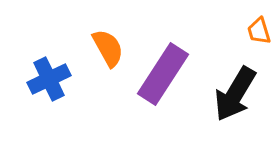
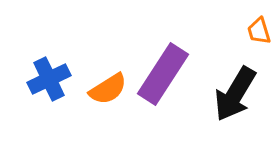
orange semicircle: moved 41 px down; rotated 87 degrees clockwise
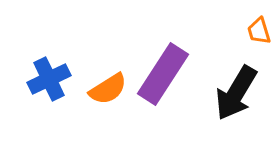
black arrow: moved 1 px right, 1 px up
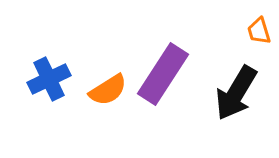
orange semicircle: moved 1 px down
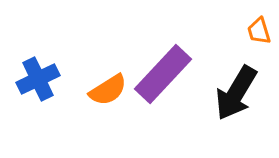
purple rectangle: rotated 10 degrees clockwise
blue cross: moved 11 px left
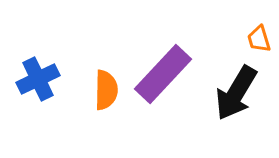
orange trapezoid: moved 8 px down
orange semicircle: moved 2 px left; rotated 57 degrees counterclockwise
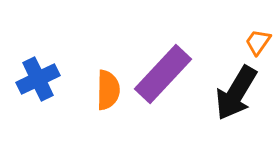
orange trapezoid: moved 1 px left, 3 px down; rotated 52 degrees clockwise
orange semicircle: moved 2 px right
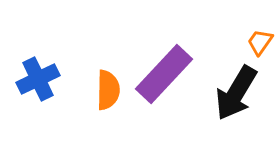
orange trapezoid: moved 2 px right
purple rectangle: moved 1 px right
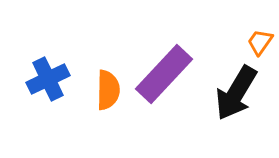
blue cross: moved 10 px right
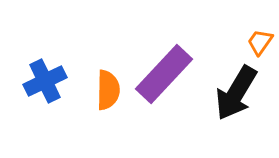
blue cross: moved 3 px left, 2 px down
